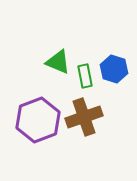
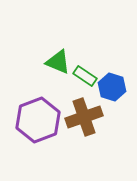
blue hexagon: moved 2 px left, 18 px down
green rectangle: rotated 45 degrees counterclockwise
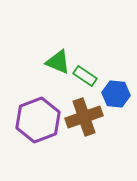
blue hexagon: moved 4 px right, 7 px down; rotated 12 degrees counterclockwise
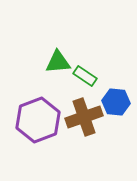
green triangle: rotated 28 degrees counterclockwise
blue hexagon: moved 8 px down
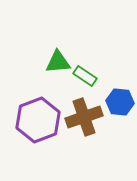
blue hexagon: moved 4 px right
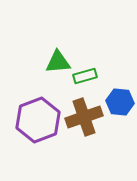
green rectangle: rotated 50 degrees counterclockwise
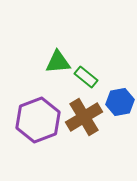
green rectangle: moved 1 px right, 1 px down; rotated 55 degrees clockwise
blue hexagon: rotated 16 degrees counterclockwise
brown cross: rotated 12 degrees counterclockwise
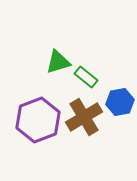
green triangle: rotated 12 degrees counterclockwise
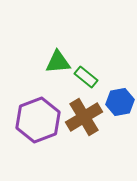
green triangle: rotated 12 degrees clockwise
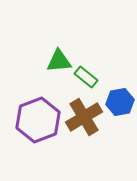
green triangle: moved 1 px right, 1 px up
